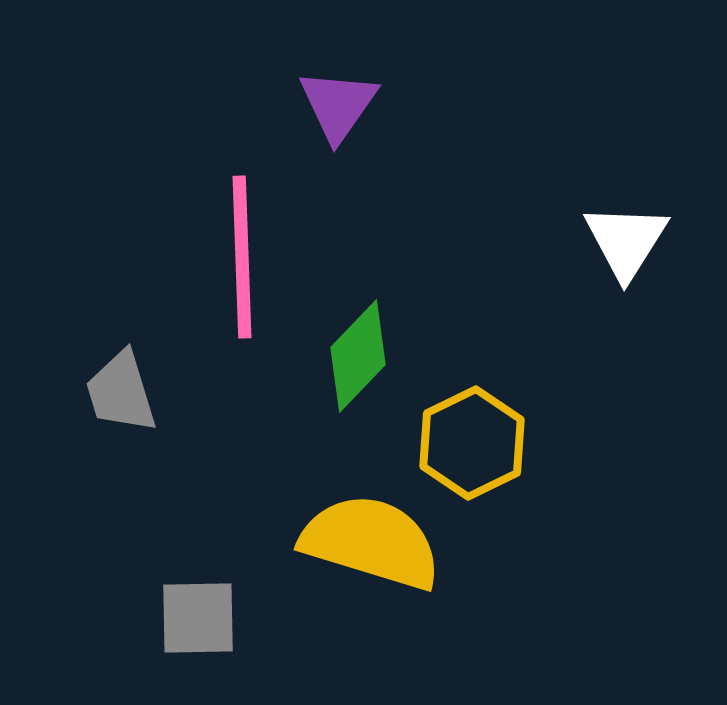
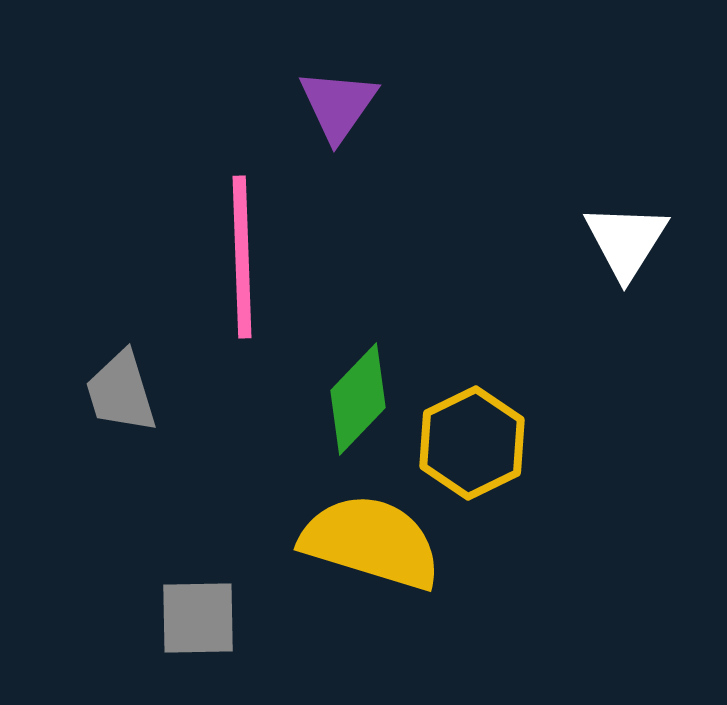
green diamond: moved 43 px down
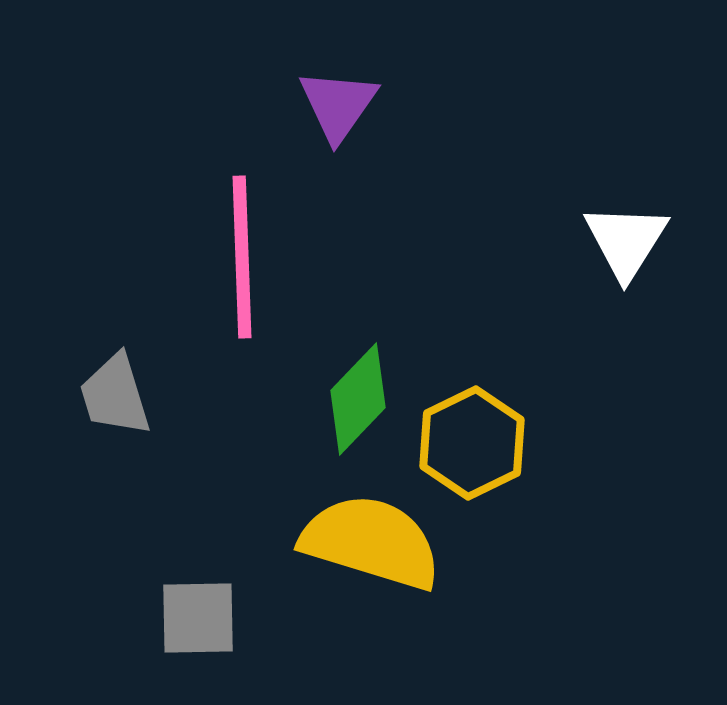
gray trapezoid: moved 6 px left, 3 px down
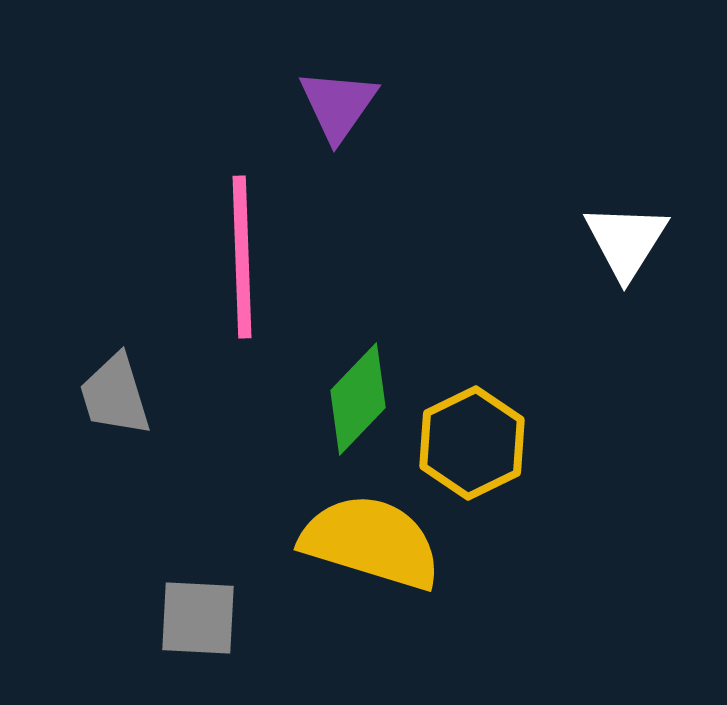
gray square: rotated 4 degrees clockwise
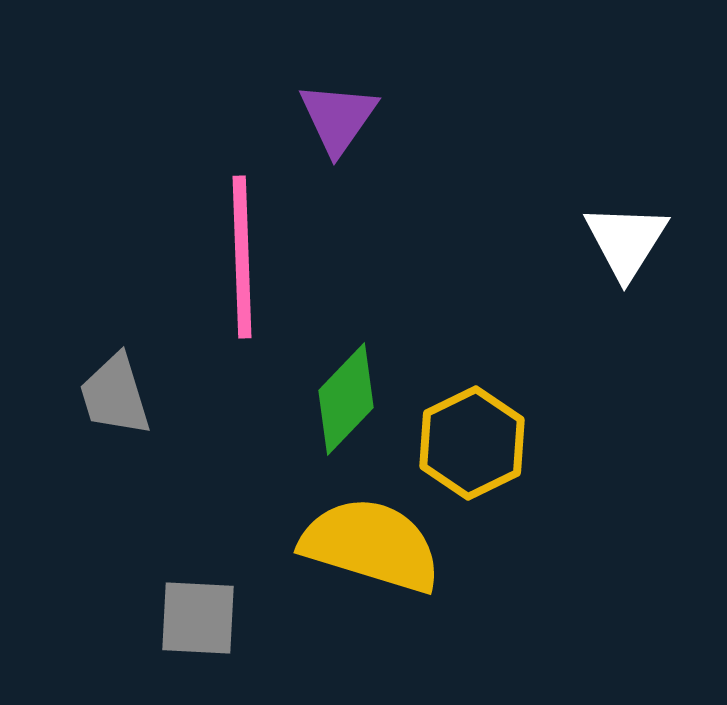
purple triangle: moved 13 px down
green diamond: moved 12 px left
yellow semicircle: moved 3 px down
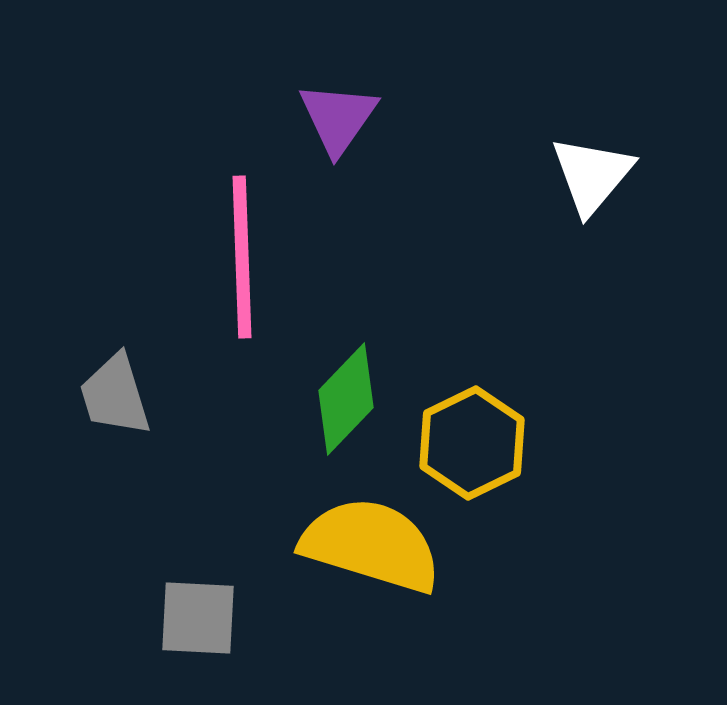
white triangle: moved 34 px left, 66 px up; rotated 8 degrees clockwise
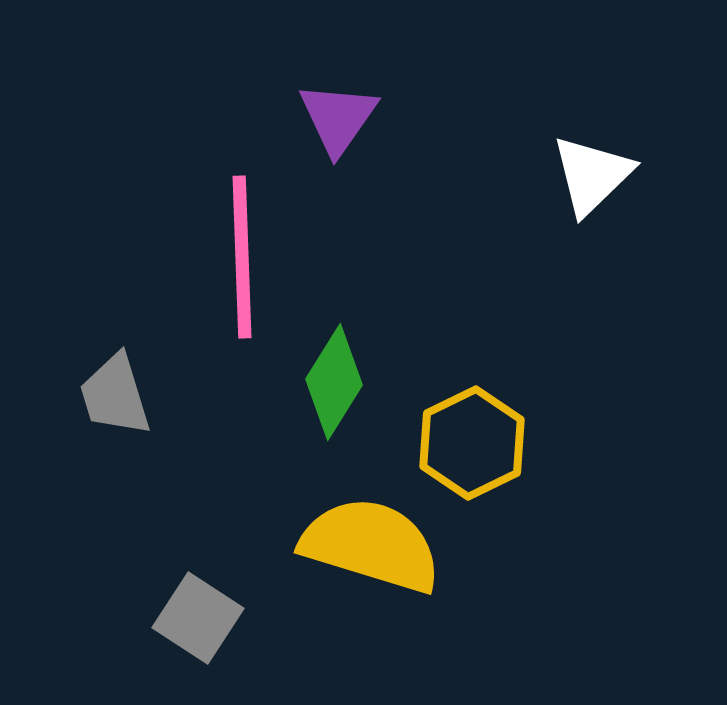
white triangle: rotated 6 degrees clockwise
green diamond: moved 12 px left, 17 px up; rotated 12 degrees counterclockwise
gray square: rotated 30 degrees clockwise
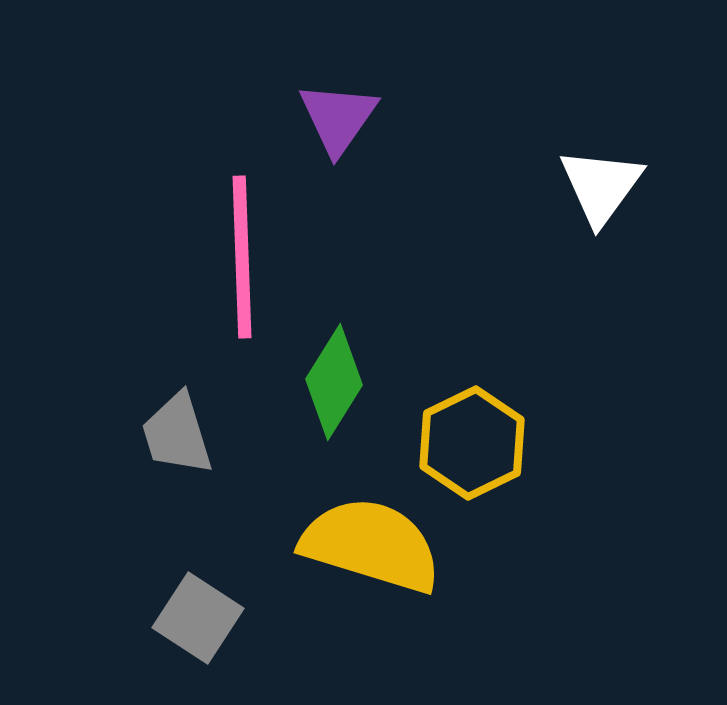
white triangle: moved 9 px right, 11 px down; rotated 10 degrees counterclockwise
gray trapezoid: moved 62 px right, 39 px down
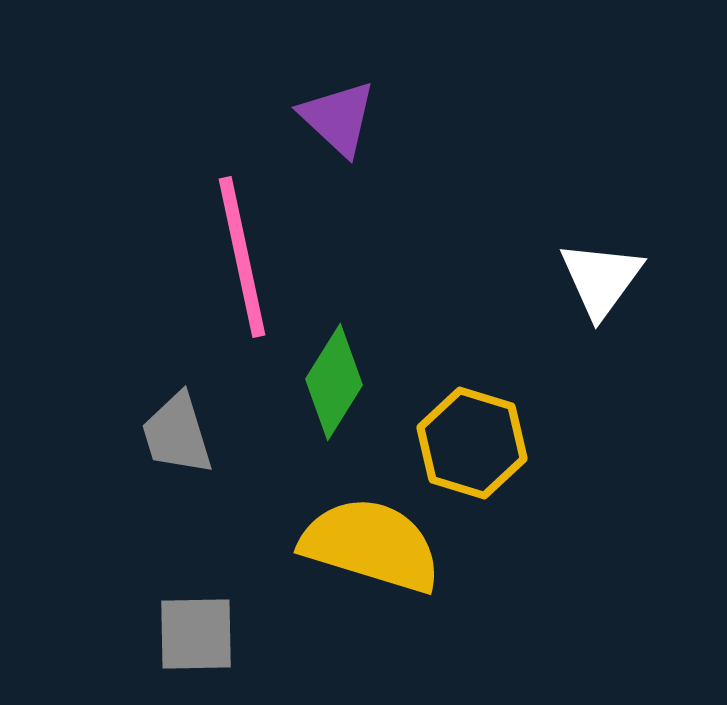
purple triangle: rotated 22 degrees counterclockwise
white triangle: moved 93 px down
pink line: rotated 10 degrees counterclockwise
yellow hexagon: rotated 17 degrees counterclockwise
gray square: moved 2 px left, 16 px down; rotated 34 degrees counterclockwise
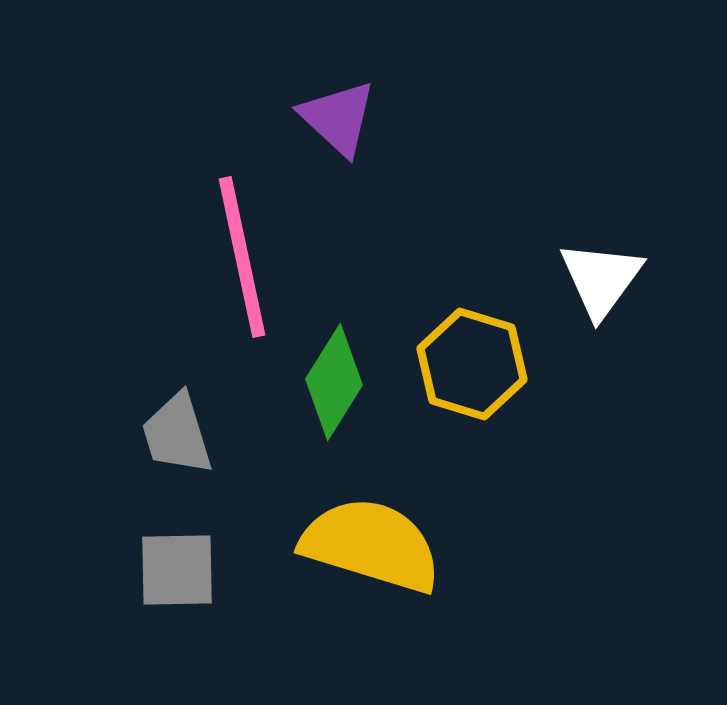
yellow hexagon: moved 79 px up
gray square: moved 19 px left, 64 px up
